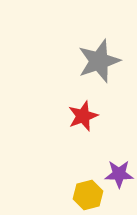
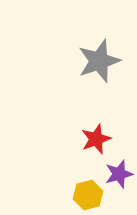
red star: moved 13 px right, 23 px down
purple star: rotated 16 degrees counterclockwise
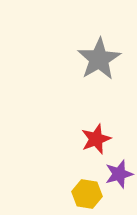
gray star: moved 2 px up; rotated 12 degrees counterclockwise
yellow hexagon: moved 1 px left, 1 px up; rotated 24 degrees clockwise
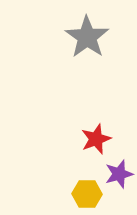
gray star: moved 12 px left, 22 px up; rotated 6 degrees counterclockwise
yellow hexagon: rotated 8 degrees counterclockwise
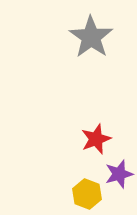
gray star: moved 4 px right
yellow hexagon: rotated 20 degrees clockwise
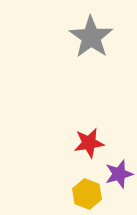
red star: moved 7 px left, 4 px down; rotated 12 degrees clockwise
